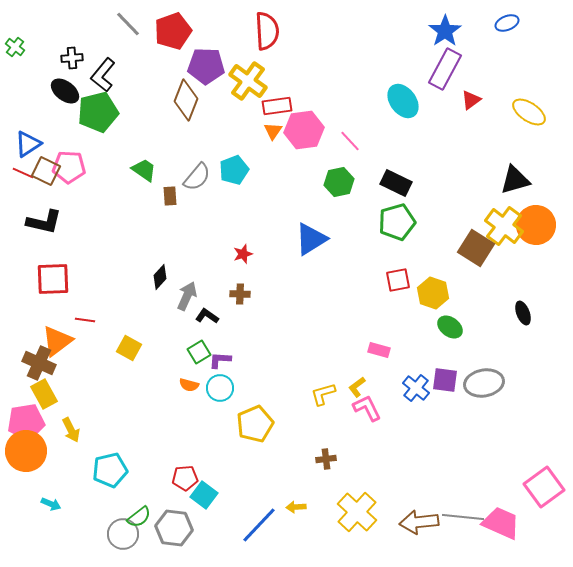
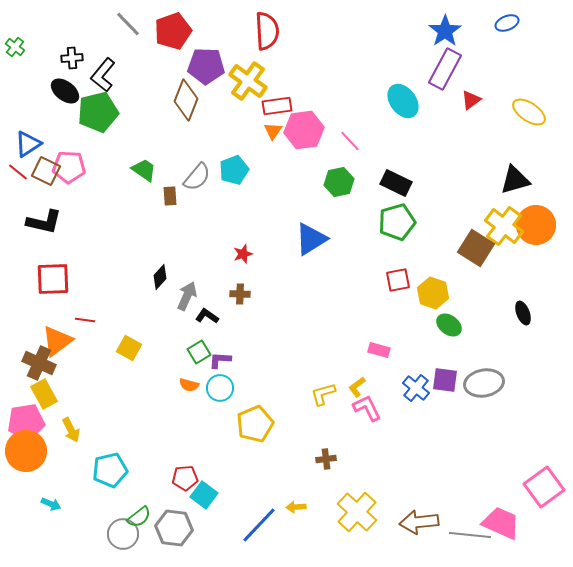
red line at (23, 173): moved 5 px left, 1 px up; rotated 15 degrees clockwise
green ellipse at (450, 327): moved 1 px left, 2 px up
gray line at (463, 517): moved 7 px right, 18 px down
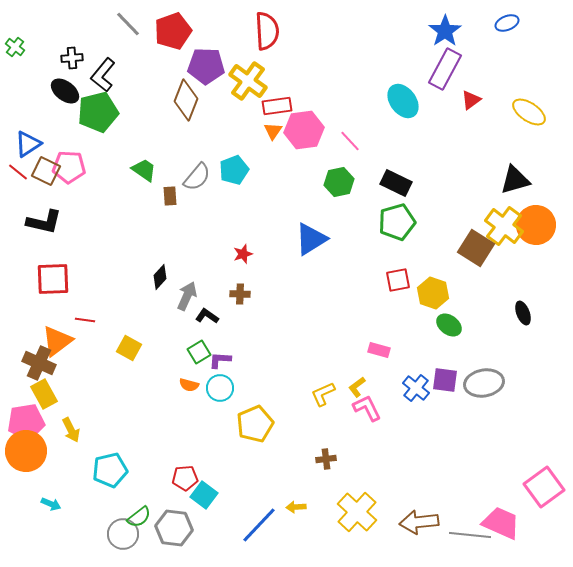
yellow L-shape at (323, 394): rotated 8 degrees counterclockwise
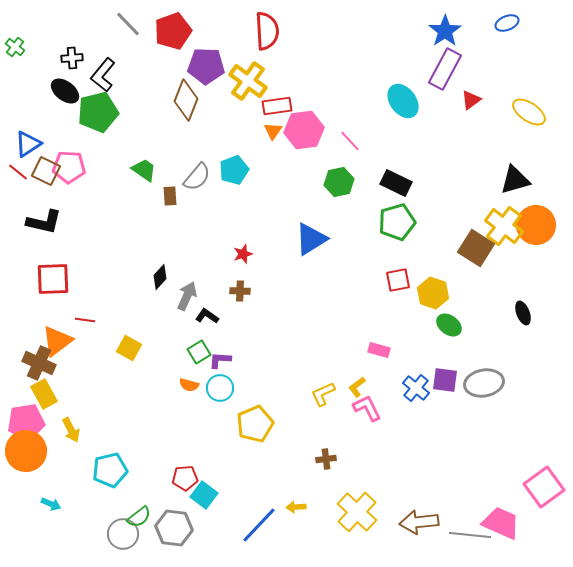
brown cross at (240, 294): moved 3 px up
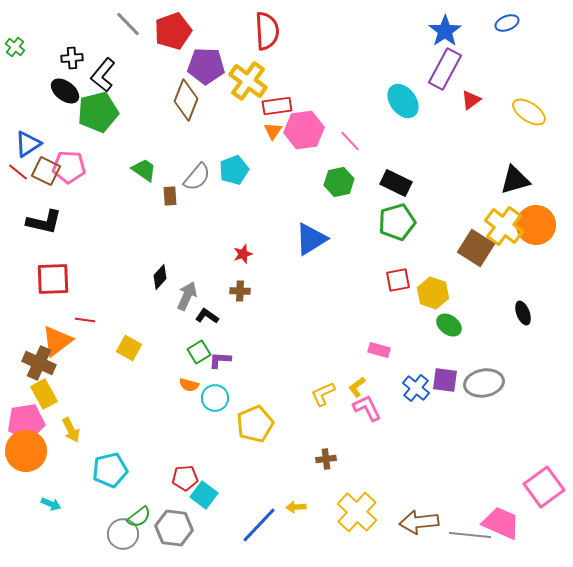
cyan circle at (220, 388): moved 5 px left, 10 px down
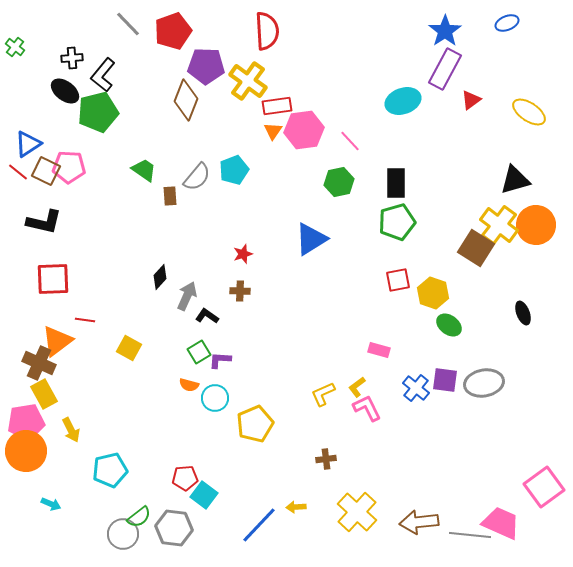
cyan ellipse at (403, 101): rotated 72 degrees counterclockwise
black rectangle at (396, 183): rotated 64 degrees clockwise
yellow cross at (504, 226): moved 5 px left, 1 px up
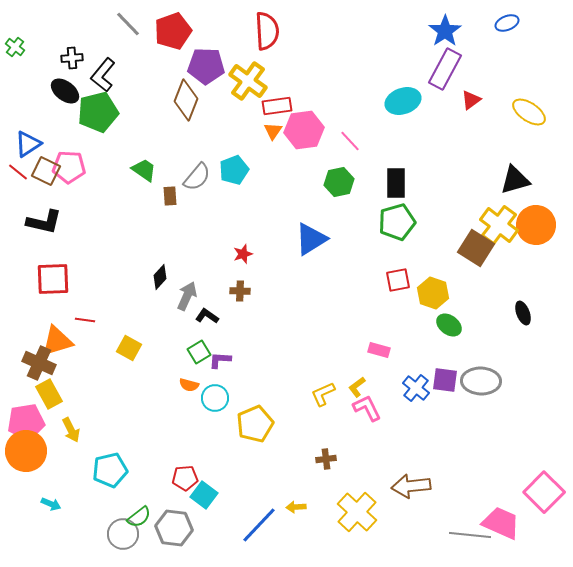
orange triangle at (57, 341): rotated 20 degrees clockwise
gray ellipse at (484, 383): moved 3 px left, 2 px up; rotated 12 degrees clockwise
yellow rectangle at (44, 394): moved 5 px right
pink square at (544, 487): moved 5 px down; rotated 9 degrees counterclockwise
brown arrow at (419, 522): moved 8 px left, 36 px up
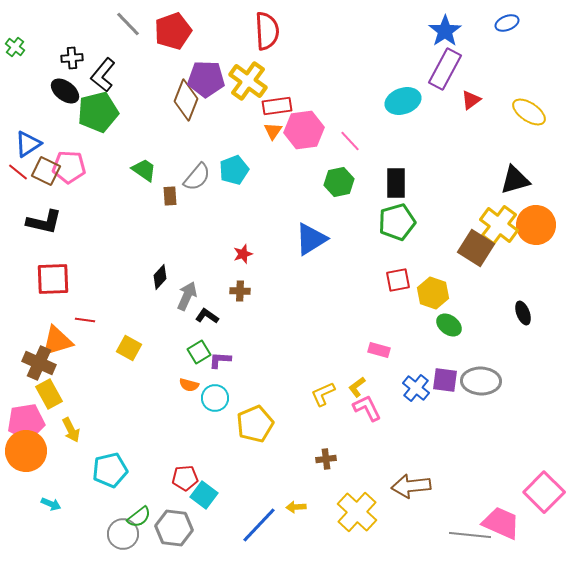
purple pentagon at (206, 66): moved 13 px down
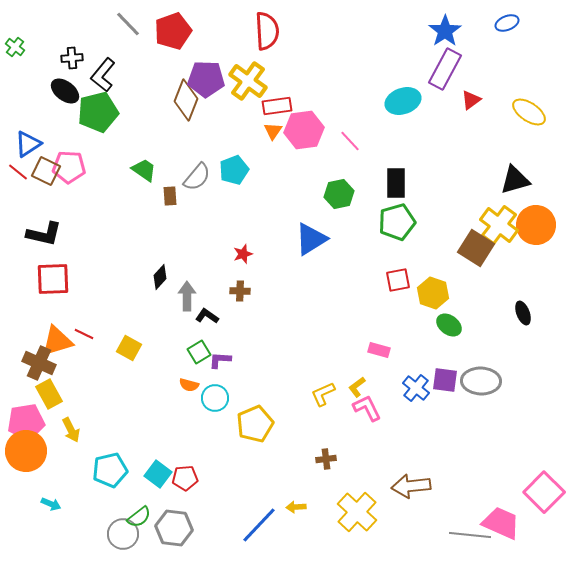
green hexagon at (339, 182): moved 12 px down
black L-shape at (44, 222): moved 12 px down
gray arrow at (187, 296): rotated 24 degrees counterclockwise
red line at (85, 320): moved 1 px left, 14 px down; rotated 18 degrees clockwise
cyan square at (204, 495): moved 46 px left, 21 px up
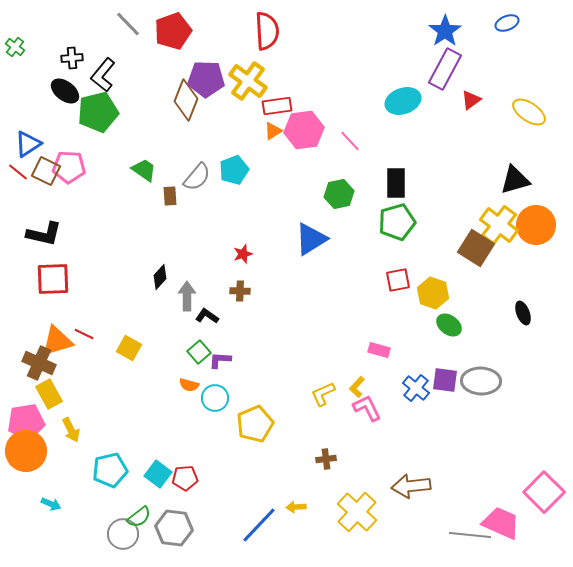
orange triangle at (273, 131): rotated 24 degrees clockwise
green square at (199, 352): rotated 10 degrees counterclockwise
yellow L-shape at (357, 387): rotated 10 degrees counterclockwise
